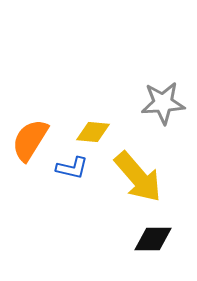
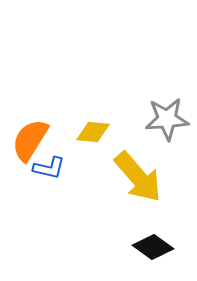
gray star: moved 4 px right, 16 px down
blue L-shape: moved 23 px left
black diamond: moved 8 px down; rotated 36 degrees clockwise
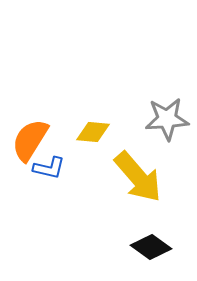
black diamond: moved 2 px left
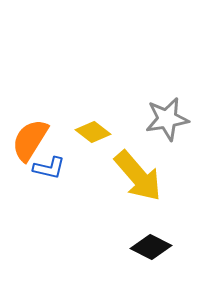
gray star: rotated 6 degrees counterclockwise
yellow diamond: rotated 32 degrees clockwise
yellow arrow: moved 1 px up
black diamond: rotated 9 degrees counterclockwise
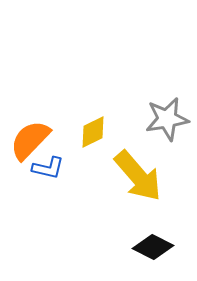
yellow diamond: rotated 64 degrees counterclockwise
orange semicircle: rotated 12 degrees clockwise
blue L-shape: moved 1 px left
black diamond: moved 2 px right
